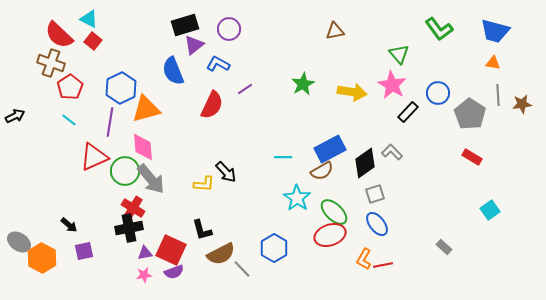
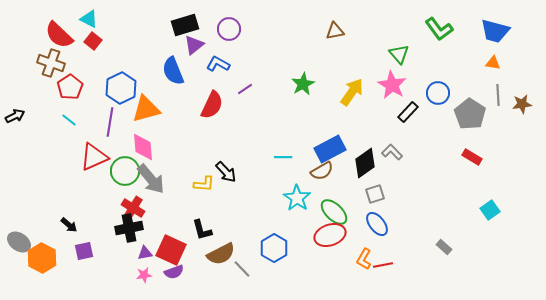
yellow arrow at (352, 92): rotated 64 degrees counterclockwise
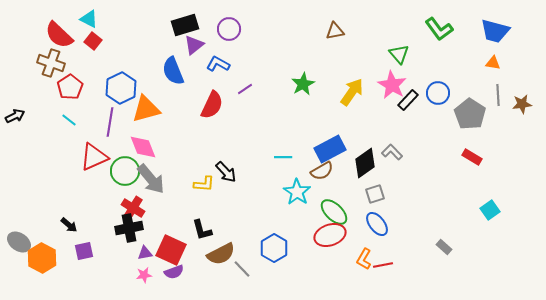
black rectangle at (408, 112): moved 12 px up
pink diamond at (143, 147): rotated 16 degrees counterclockwise
cyan star at (297, 198): moved 6 px up
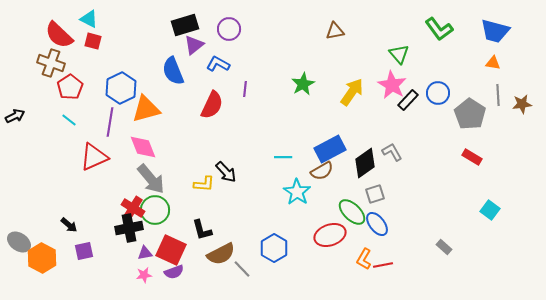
red square at (93, 41): rotated 24 degrees counterclockwise
purple line at (245, 89): rotated 49 degrees counterclockwise
gray L-shape at (392, 152): rotated 15 degrees clockwise
green circle at (125, 171): moved 30 px right, 39 px down
cyan square at (490, 210): rotated 18 degrees counterclockwise
green ellipse at (334, 212): moved 18 px right
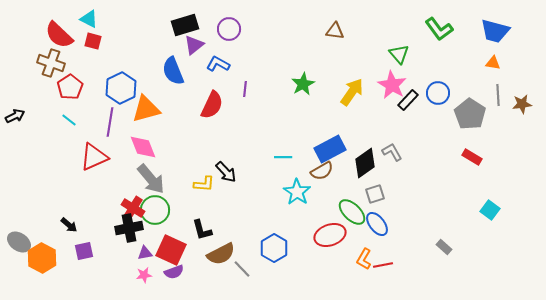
brown triangle at (335, 31): rotated 18 degrees clockwise
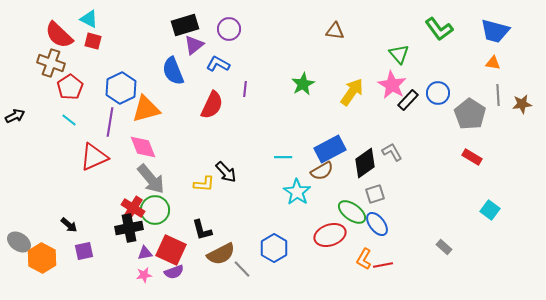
green ellipse at (352, 212): rotated 8 degrees counterclockwise
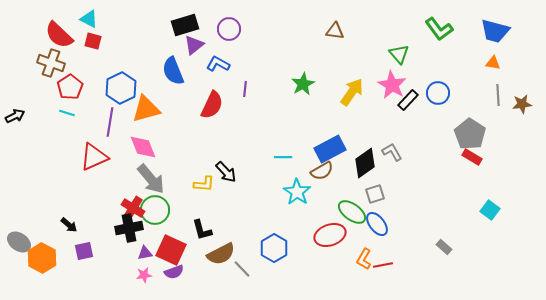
gray pentagon at (470, 114): moved 20 px down
cyan line at (69, 120): moved 2 px left, 7 px up; rotated 21 degrees counterclockwise
